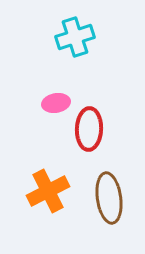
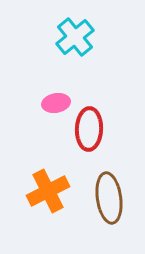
cyan cross: rotated 21 degrees counterclockwise
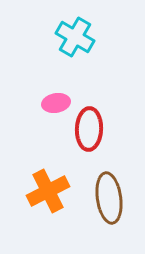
cyan cross: rotated 21 degrees counterclockwise
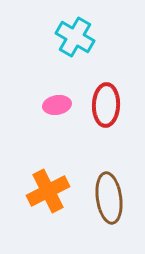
pink ellipse: moved 1 px right, 2 px down
red ellipse: moved 17 px right, 24 px up
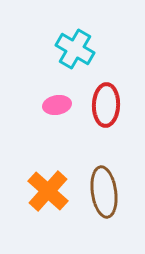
cyan cross: moved 12 px down
orange cross: rotated 21 degrees counterclockwise
brown ellipse: moved 5 px left, 6 px up
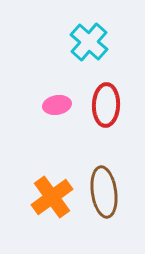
cyan cross: moved 14 px right, 7 px up; rotated 12 degrees clockwise
orange cross: moved 4 px right, 6 px down; rotated 12 degrees clockwise
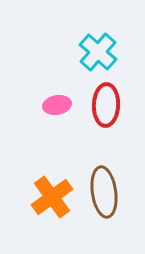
cyan cross: moved 9 px right, 10 px down
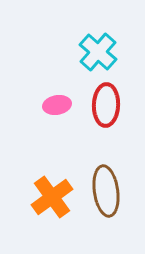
brown ellipse: moved 2 px right, 1 px up
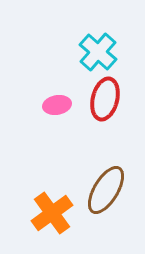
red ellipse: moved 1 px left, 6 px up; rotated 12 degrees clockwise
brown ellipse: moved 1 px up; rotated 39 degrees clockwise
orange cross: moved 16 px down
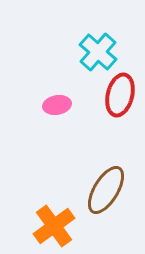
red ellipse: moved 15 px right, 4 px up
orange cross: moved 2 px right, 13 px down
